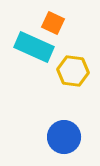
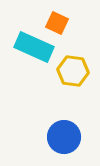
orange square: moved 4 px right
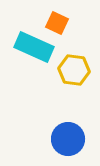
yellow hexagon: moved 1 px right, 1 px up
blue circle: moved 4 px right, 2 px down
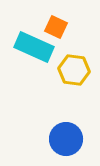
orange square: moved 1 px left, 4 px down
blue circle: moved 2 px left
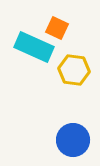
orange square: moved 1 px right, 1 px down
blue circle: moved 7 px right, 1 px down
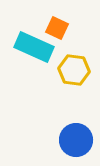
blue circle: moved 3 px right
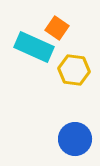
orange square: rotated 10 degrees clockwise
blue circle: moved 1 px left, 1 px up
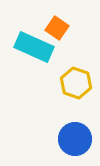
yellow hexagon: moved 2 px right, 13 px down; rotated 12 degrees clockwise
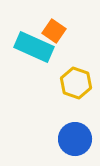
orange square: moved 3 px left, 3 px down
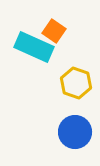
blue circle: moved 7 px up
